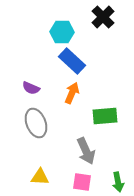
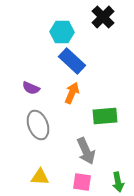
gray ellipse: moved 2 px right, 2 px down
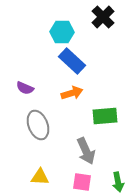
purple semicircle: moved 6 px left
orange arrow: rotated 50 degrees clockwise
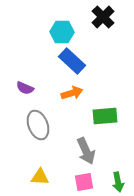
pink square: moved 2 px right; rotated 18 degrees counterclockwise
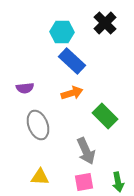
black cross: moved 2 px right, 6 px down
purple semicircle: rotated 30 degrees counterclockwise
green rectangle: rotated 50 degrees clockwise
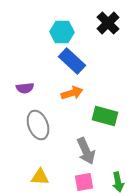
black cross: moved 3 px right
green rectangle: rotated 30 degrees counterclockwise
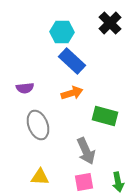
black cross: moved 2 px right
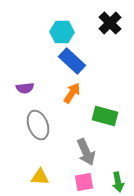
orange arrow: rotated 40 degrees counterclockwise
gray arrow: moved 1 px down
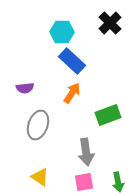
green rectangle: moved 3 px right, 1 px up; rotated 35 degrees counterclockwise
gray ellipse: rotated 40 degrees clockwise
gray arrow: rotated 16 degrees clockwise
yellow triangle: rotated 30 degrees clockwise
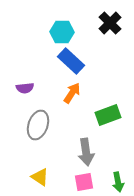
blue rectangle: moved 1 px left
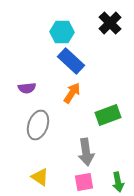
purple semicircle: moved 2 px right
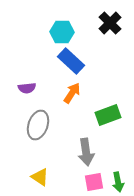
pink square: moved 10 px right
